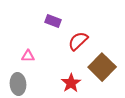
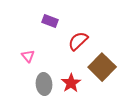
purple rectangle: moved 3 px left
pink triangle: rotated 48 degrees clockwise
gray ellipse: moved 26 px right
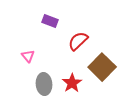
red star: moved 1 px right
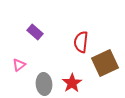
purple rectangle: moved 15 px left, 11 px down; rotated 21 degrees clockwise
red semicircle: moved 3 px right, 1 px down; rotated 40 degrees counterclockwise
pink triangle: moved 9 px left, 9 px down; rotated 32 degrees clockwise
brown square: moved 3 px right, 4 px up; rotated 20 degrees clockwise
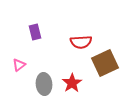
purple rectangle: rotated 35 degrees clockwise
red semicircle: rotated 100 degrees counterclockwise
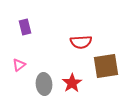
purple rectangle: moved 10 px left, 5 px up
brown square: moved 1 px right, 3 px down; rotated 16 degrees clockwise
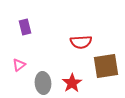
gray ellipse: moved 1 px left, 1 px up
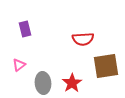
purple rectangle: moved 2 px down
red semicircle: moved 2 px right, 3 px up
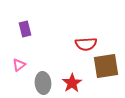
red semicircle: moved 3 px right, 5 px down
